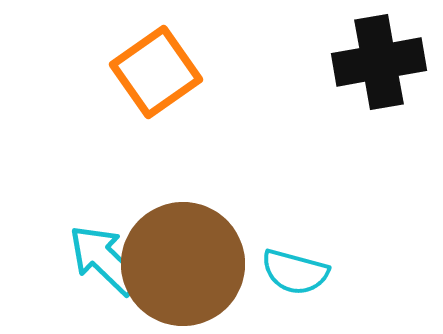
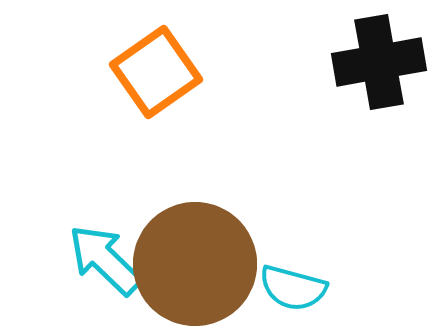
brown circle: moved 12 px right
cyan semicircle: moved 2 px left, 16 px down
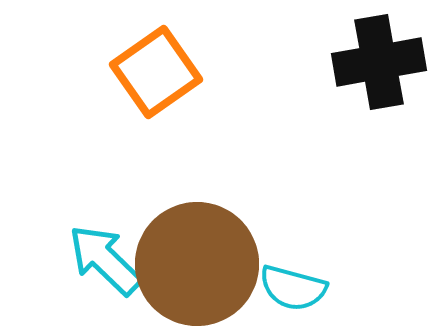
brown circle: moved 2 px right
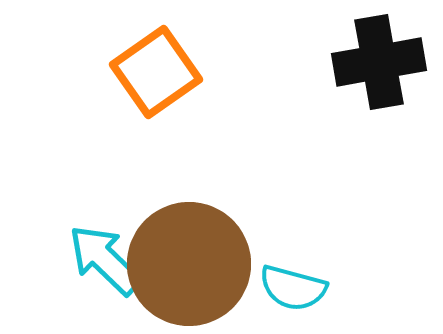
brown circle: moved 8 px left
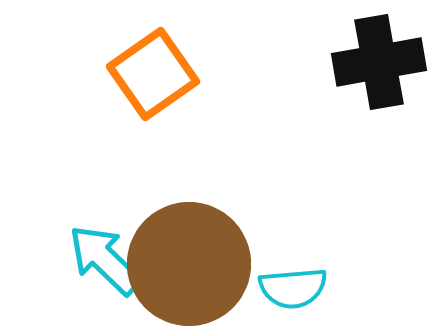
orange square: moved 3 px left, 2 px down
cyan semicircle: rotated 20 degrees counterclockwise
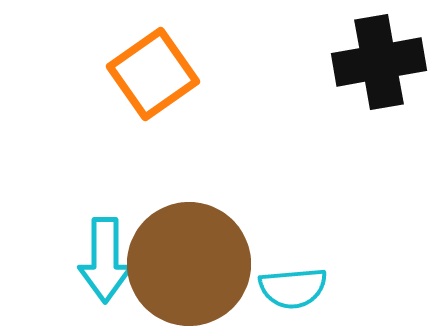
cyan arrow: rotated 134 degrees counterclockwise
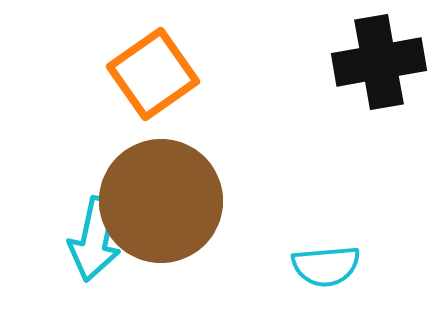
cyan arrow: moved 10 px left, 21 px up; rotated 12 degrees clockwise
brown circle: moved 28 px left, 63 px up
cyan semicircle: moved 33 px right, 22 px up
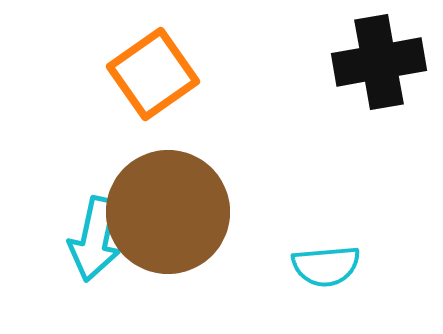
brown circle: moved 7 px right, 11 px down
